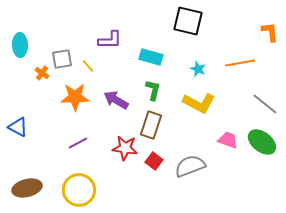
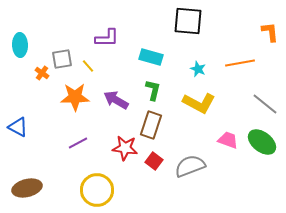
black square: rotated 8 degrees counterclockwise
purple L-shape: moved 3 px left, 2 px up
yellow circle: moved 18 px right
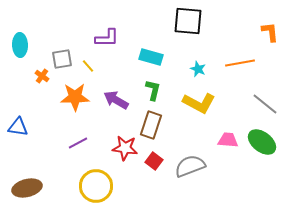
orange cross: moved 3 px down
blue triangle: rotated 20 degrees counterclockwise
pink trapezoid: rotated 15 degrees counterclockwise
yellow circle: moved 1 px left, 4 px up
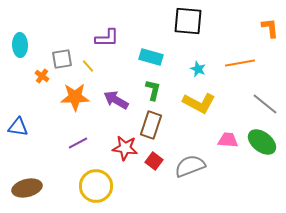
orange L-shape: moved 4 px up
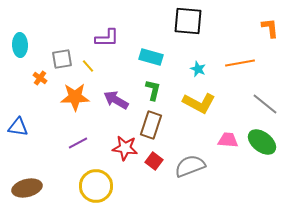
orange cross: moved 2 px left, 2 px down
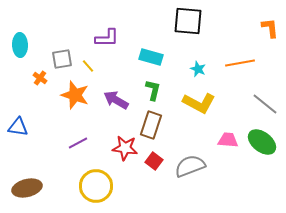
orange star: moved 2 px up; rotated 20 degrees clockwise
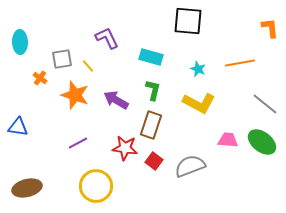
purple L-shape: rotated 115 degrees counterclockwise
cyan ellipse: moved 3 px up
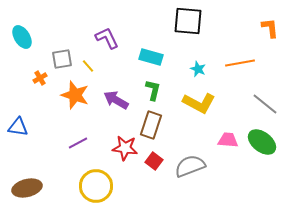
cyan ellipse: moved 2 px right, 5 px up; rotated 30 degrees counterclockwise
orange cross: rotated 24 degrees clockwise
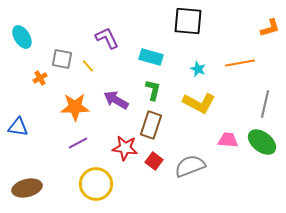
orange L-shape: rotated 80 degrees clockwise
gray square: rotated 20 degrees clockwise
orange star: moved 12 px down; rotated 20 degrees counterclockwise
gray line: rotated 64 degrees clockwise
yellow circle: moved 2 px up
